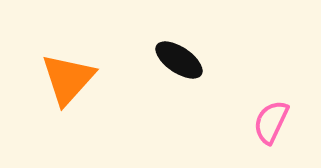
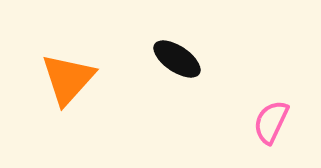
black ellipse: moved 2 px left, 1 px up
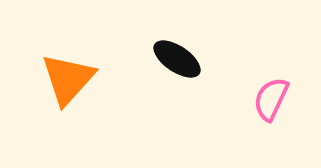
pink semicircle: moved 23 px up
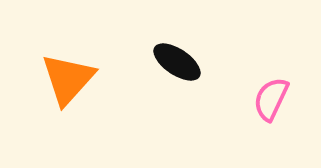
black ellipse: moved 3 px down
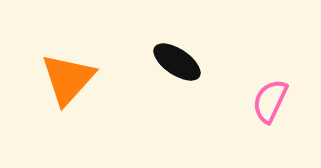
pink semicircle: moved 1 px left, 2 px down
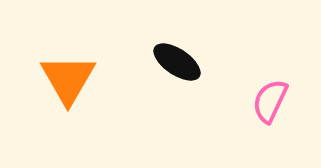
orange triangle: rotated 12 degrees counterclockwise
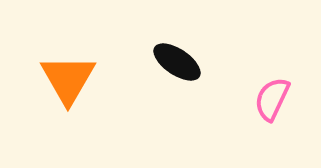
pink semicircle: moved 2 px right, 2 px up
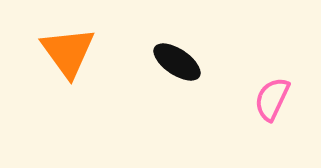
orange triangle: moved 27 px up; rotated 6 degrees counterclockwise
